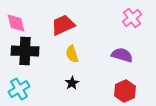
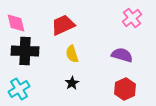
red hexagon: moved 2 px up
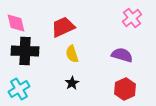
red trapezoid: moved 2 px down
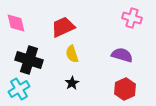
pink cross: rotated 36 degrees counterclockwise
black cross: moved 4 px right, 9 px down; rotated 16 degrees clockwise
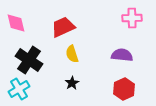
pink cross: rotated 18 degrees counterclockwise
purple semicircle: rotated 10 degrees counterclockwise
black cross: rotated 16 degrees clockwise
red hexagon: moved 1 px left
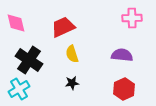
black star: rotated 24 degrees clockwise
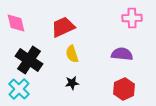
purple semicircle: moved 1 px up
cyan cross: rotated 15 degrees counterclockwise
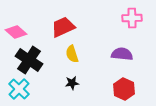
pink diamond: moved 9 px down; rotated 35 degrees counterclockwise
red hexagon: rotated 10 degrees counterclockwise
